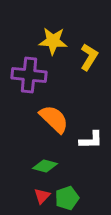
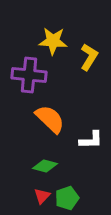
orange semicircle: moved 4 px left
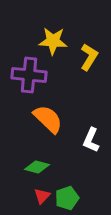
orange semicircle: moved 2 px left
white L-shape: rotated 115 degrees clockwise
green diamond: moved 8 px left, 1 px down
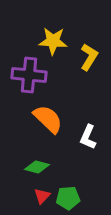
white L-shape: moved 3 px left, 3 px up
green pentagon: moved 1 px right; rotated 15 degrees clockwise
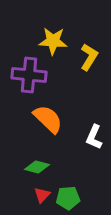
white L-shape: moved 6 px right
red triangle: moved 1 px up
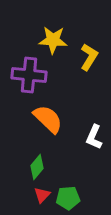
yellow star: moved 1 px up
green diamond: rotated 65 degrees counterclockwise
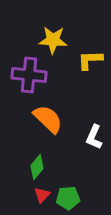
yellow L-shape: moved 1 px right, 3 px down; rotated 124 degrees counterclockwise
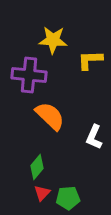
orange semicircle: moved 2 px right, 3 px up
red triangle: moved 2 px up
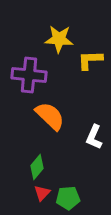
yellow star: moved 6 px right, 1 px up
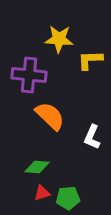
white L-shape: moved 2 px left
green diamond: rotated 55 degrees clockwise
red triangle: rotated 30 degrees clockwise
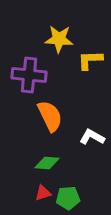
orange semicircle: rotated 20 degrees clockwise
white L-shape: rotated 95 degrees clockwise
green diamond: moved 10 px right, 4 px up
red triangle: moved 1 px right
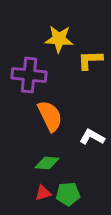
green pentagon: moved 4 px up
